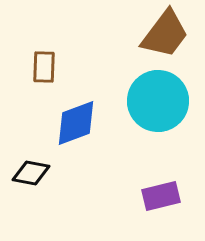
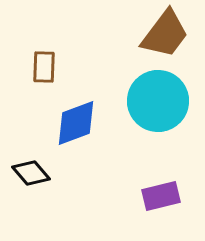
black diamond: rotated 39 degrees clockwise
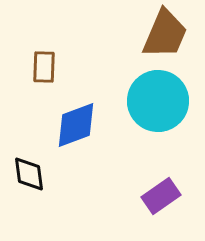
brown trapezoid: rotated 14 degrees counterclockwise
blue diamond: moved 2 px down
black diamond: moved 2 px left, 1 px down; rotated 33 degrees clockwise
purple rectangle: rotated 21 degrees counterclockwise
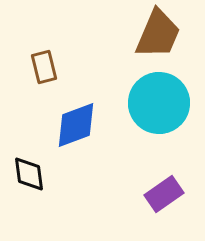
brown trapezoid: moved 7 px left
brown rectangle: rotated 16 degrees counterclockwise
cyan circle: moved 1 px right, 2 px down
purple rectangle: moved 3 px right, 2 px up
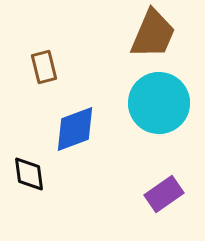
brown trapezoid: moved 5 px left
blue diamond: moved 1 px left, 4 px down
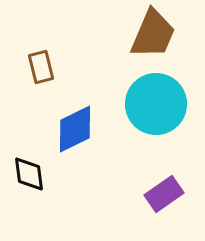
brown rectangle: moved 3 px left
cyan circle: moved 3 px left, 1 px down
blue diamond: rotated 6 degrees counterclockwise
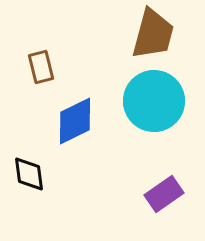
brown trapezoid: rotated 8 degrees counterclockwise
cyan circle: moved 2 px left, 3 px up
blue diamond: moved 8 px up
